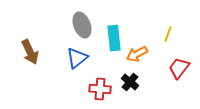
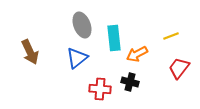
yellow line: moved 3 px right, 2 px down; rotated 49 degrees clockwise
black cross: rotated 24 degrees counterclockwise
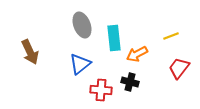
blue triangle: moved 3 px right, 6 px down
red cross: moved 1 px right, 1 px down
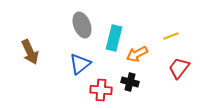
cyan rectangle: rotated 20 degrees clockwise
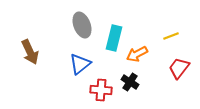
black cross: rotated 18 degrees clockwise
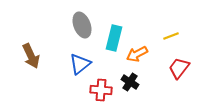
brown arrow: moved 1 px right, 4 px down
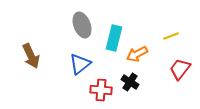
red trapezoid: moved 1 px right, 1 px down
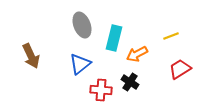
red trapezoid: rotated 20 degrees clockwise
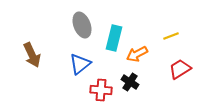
brown arrow: moved 1 px right, 1 px up
